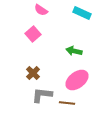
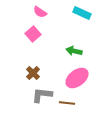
pink semicircle: moved 1 px left, 2 px down
pink ellipse: moved 2 px up
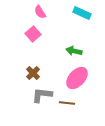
pink semicircle: rotated 24 degrees clockwise
pink ellipse: rotated 10 degrees counterclockwise
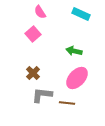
cyan rectangle: moved 1 px left, 1 px down
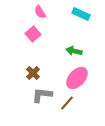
brown line: rotated 56 degrees counterclockwise
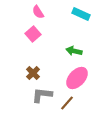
pink semicircle: moved 2 px left
